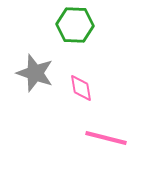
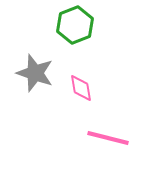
green hexagon: rotated 24 degrees counterclockwise
pink line: moved 2 px right
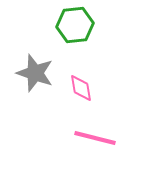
green hexagon: rotated 15 degrees clockwise
pink line: moved 13 px left
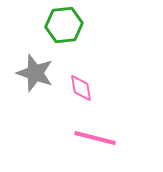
green hexagon: moved 11 px left
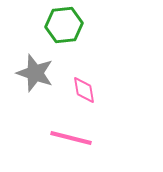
pink diamond: moved 3 px right, 2 px down
pink line: moved 24 px left
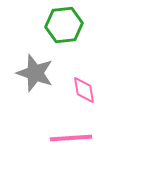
pink line: rotated 18 degrees counterclockwise
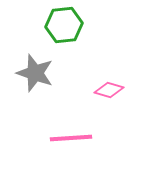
pink diamond: moved 25 px right; rotated 64 degrees counterclockwise
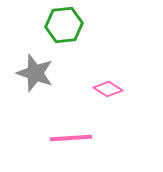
pink diamond: moved 1 px left, 1 px up; rotated 16 degrees clockwise
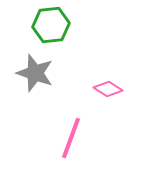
green hexagon: moved 13 px left
pink line: rotated 66 degrees counterclockwise
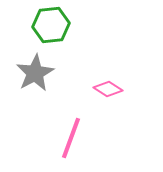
gray star: rotated 24 degrees clockwise
